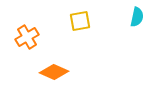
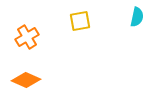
orange diamond: moved 28 px left, 8 px down
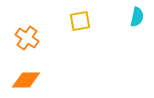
orange cross: moved 1 px down; rotated 25 degrees counterclockwise
orange diamond: rotated 24 degrees counterclockwise
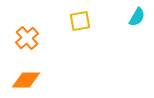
cyan semicircle: rotated 18 degrees clockwise
orange cross: rotated 15 degrees clockwise
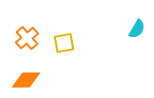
cyan semicircle: moved 12 px down
yellow square: moved 16 px left, 22 px down
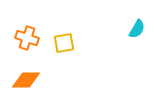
orange cross: rotated 30 degrees counterclockwise
